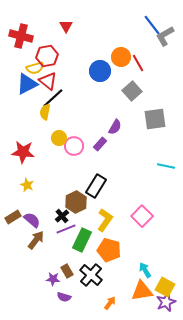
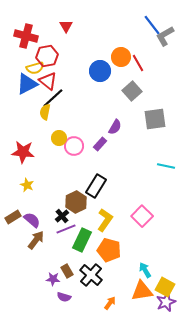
red cross at (21, 36): moved 5 px right
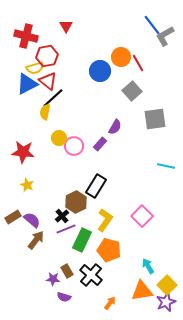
cyan arrow at (145, 270): moved 3 px right, 4 px up
yellow square at (165, 287): moved 2 px right, 2 px up; rotated 18 degrees clockwise
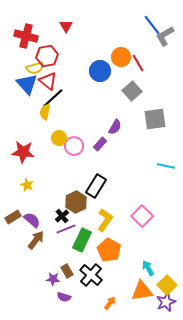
blue triangle at (27, 84): rotated 45 degrees counterclockwise
orange pentagon at (109, 250): rotated 15 degrees clockwise
cyan arrow at (148, 266): moved 2 px down
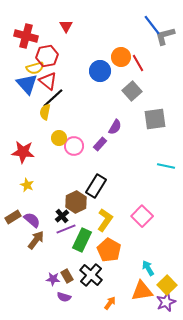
gray L-shape at (165, 36): rotated 15 degrees clockwise
brown rectangle at (67, 271): moved 5 px down
